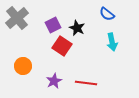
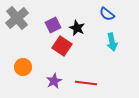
orange circle: moved 1 px down
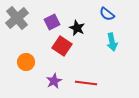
purple square: moved 1 px left, 3 px up
orange circle: moved 3 px right, 5 px up
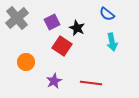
red line: moved 5 px right
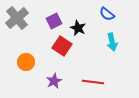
purple square: moved 2 px right, 1 px up
black star: moved 1 px right
red line: moved 2 px right, 1 px up
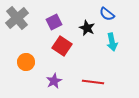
purple square: moved 1 px down
black star: moved 9 px right
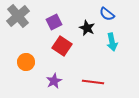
gray cross: moved 1 px right, 2 px up
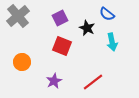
purple square: moved 6 px right, 4 px up
red square: rotated 12 degrees counterclockwise
orange circle: moved 4 px left
red line: rotated 45 degrees counterclockwise
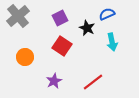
blue semicircle: rotated 119 degrees clockwise
red square: rotated 12 degrees clockwise
orange circle: moved 3 px right, 5 px up
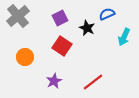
cyan arrow: moved 12 px right, 5 px up; rotated 36 degrees clockwise
